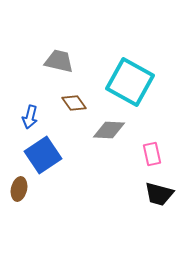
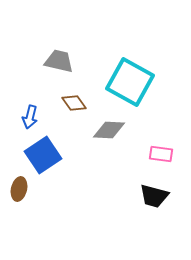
pink rectangle: moved 9 px right; rotated 70 degrees counterclockwise
black trapezoid: moved 5 px left, 2 px down
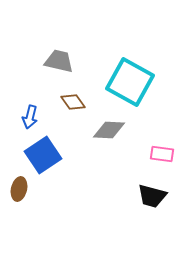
brown diamond: moved 1 px left, 1 px up
pink rectangle: moved 1 px right
black trapezoid: moved 2 px left
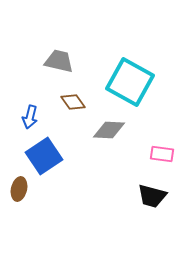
blue square: moved 1 px right, 1 px down
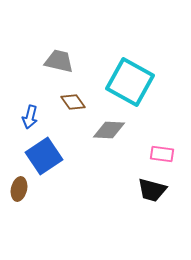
black trapezoid: moved 6 px up
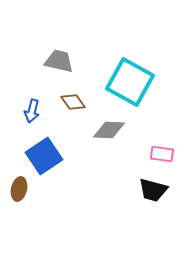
blue arrow: moved 2 px right, 6 px up
black trapezoid: moved 1 px right
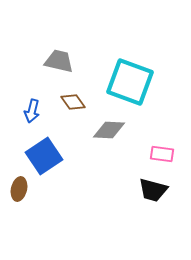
cyan square: rotated 9 degrees counterclockwise
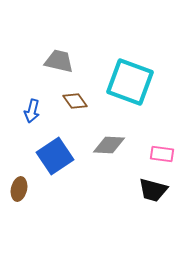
brown diamond: moved 2 px right, 1 px up
gray diamond: moved 15 px down
blue square: moved 11 px right
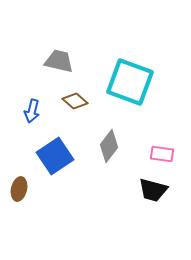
brown diamond: rotated 15 degrees counterclockwise
gray diamond: moved 1 px down; rotated 56 degrees counterclockwise
